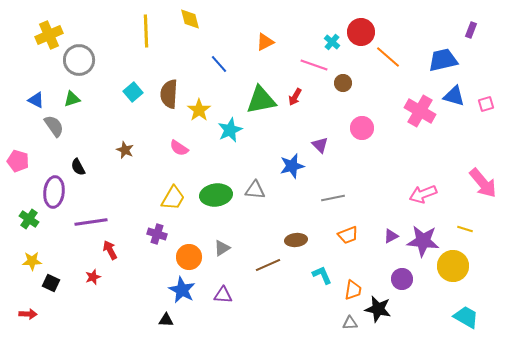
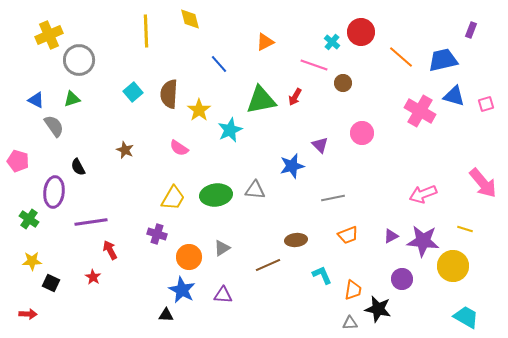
orange line at (388, 57): moved 13 px right
pink circle at (362, 128): moved 5 px down
red star at (93, 277): rotated 21 degrees counterclockwise
black triangle at (166, 320): moved 5 px up
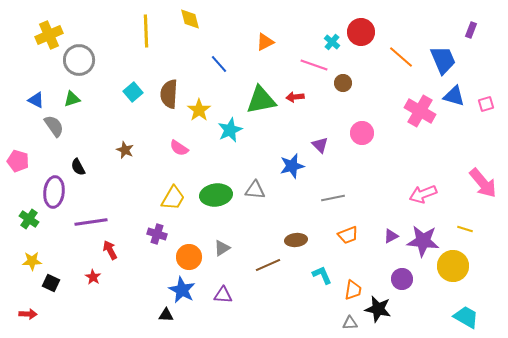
blue trapezoid at (443, 60): rotated 80 degrees clockwise
red arrow at (295, 97): rotated 54 degrees clockwise
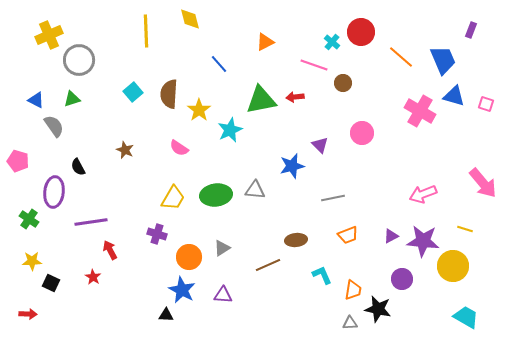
pink square at (486, 104): rotated 35 degrees clockwise
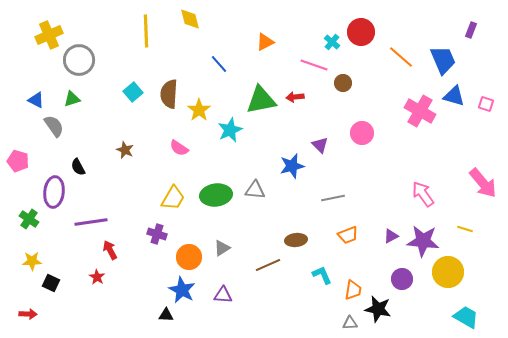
pink arrow at (423, 194): rotated 76 degrees clockwise
yellow circle at (453, 266): moved 5 px left, 6 px down
red star at (93, 277): moved 4 px right
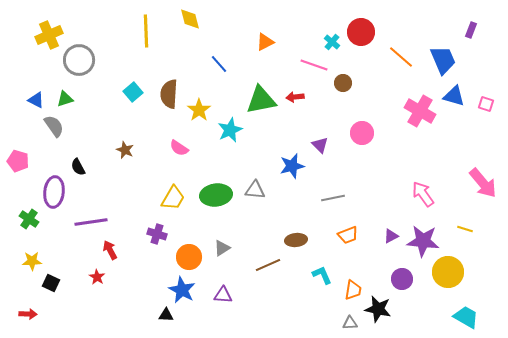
green triangle at (72, 99): moved 7 px left
